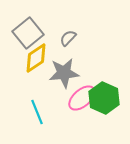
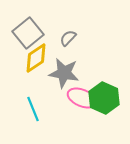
gray star: rotated 16 degrees clockwise
pink ellipse: rotated 64 degrees clockwise
cyan line: moved 4 px left, 3 px up
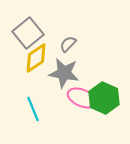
gray semicircle: moved 6 px down
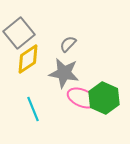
gray square: moved 9 px left
yellow diamond: moved 8 px left, 1 px down
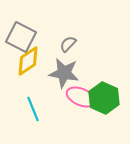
gray square: moved 2 px right, 4 px down; rotated 24 degrees counterclockwise
yellow diamond: moved 2 px down
pink ellipse: moved 1 px left, 1 px up
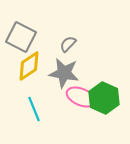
yellow diamond: moved 1 px right, 5 px down
cyan line: moved 1 px right
